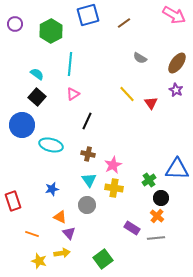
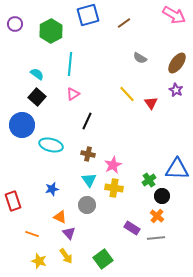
black circle: moved 1 px right, 2 px up
yellow arrow: moved 4 px right, 3 px down; rotated 63 degrees clockwise
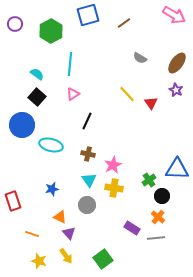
orange cross: moved 1 px right, 1 px down
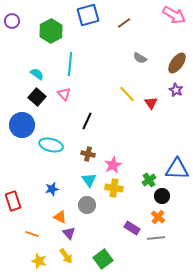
purple circle: moved 3 px left, 3 px up
pink triangle: moved 9 px left; rotated 40 degrees counterclockwise
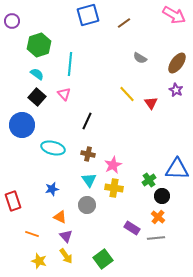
green hexagon: moved 12 px left, 14 px down; rotated 10 degrees clockwise
cyan ellipse: moved 2 px right, 3 px down
purple triangle: moved 3 px left, 3 px down
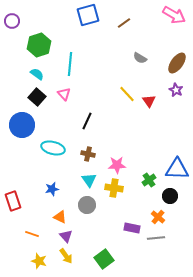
red triangle: moved 2 px left, 2 px up
pink star: moved 4 px right; rotated 24 degrees clockwise
black circle: moved 8 px right
purple rectangle: rotated 21 degrees counterclockwise
green square: moved 1 px right
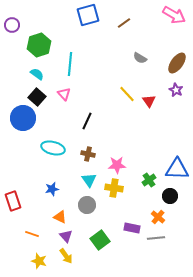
purple circle: moved 4 px down
blue circle: moved 1 px right, 7 px up
green square: moved 4 px left, 19 px up
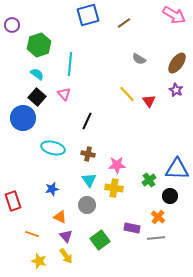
gray semicircle: moved 1 px left, 1 px down
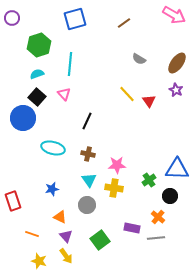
blue square: moved 13 px left, 4 px down
purple circle: moved 7 px up
cyan semicircle: rotated 56 degrees counterclockwise
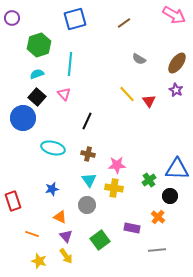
gray line: moved 1 px right, 12 px down
